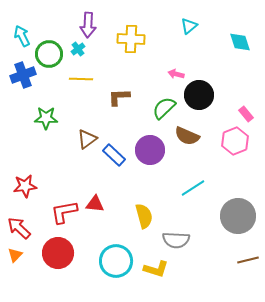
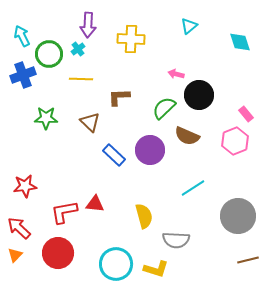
brown triangle: moved 3 px right, 17 px up; rotated 40 degrees counterclockwise
cyan circle: moved 3 px down
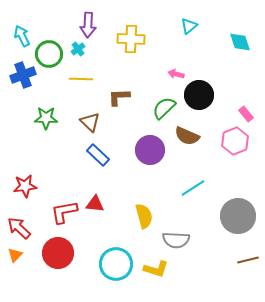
blue rectangle: moved 16 px left
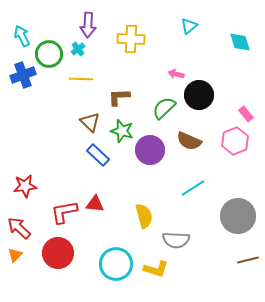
green star: moved 76 px right, 13 px down; rotated 15 degrees clockwise
brown semicircle: moved 2 px right, 5 px down
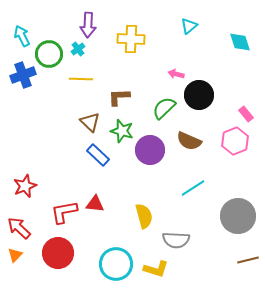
red star: rotated 15 degrees counterclockwise
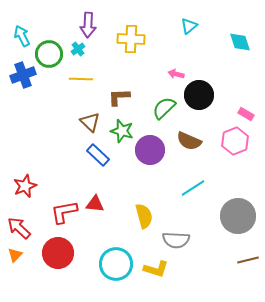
pink rectangle: rotated 21 degrees counterclockwise
